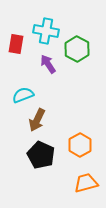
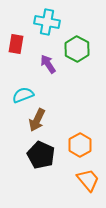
cyan cross: moved 1 px right, 9 px up
orange trapezoid: moved 2 px right, 3 px up; rotated 65 degrees clockwise
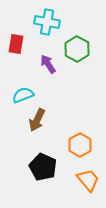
black pentagon: moved 2 px right, 12 px down
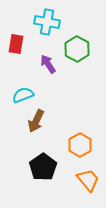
brown arrow: moved 1 px left, 1 px down
black pentagon: rotated 12 degrees clockwise
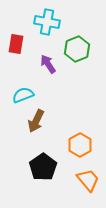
green hexagon: rotated 10 degrees clockwise
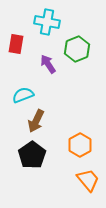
black pentagon: moved 11 px left, 12 px up
